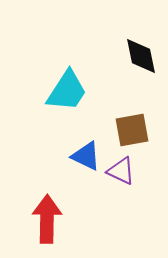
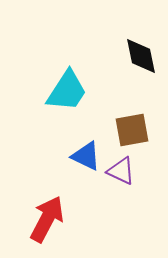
red arrow: rotated 27 degrees clockwise
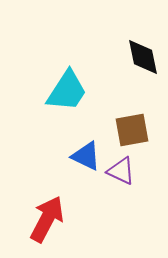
black diamond: moved 2 px right, 1 px down
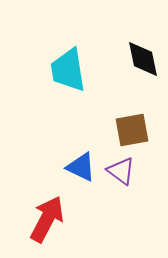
black diamond: moved 2 px down
cyan trapezoid: moved 1 px right, 21 px up; rotated 138 degrees clockwise
blue triangle: moved 5 px left, 11 px down
purple triangle: rotated 12 degrees clockwise
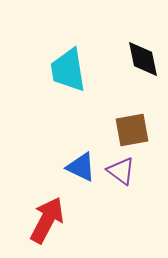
red arrow: moved 1 px down
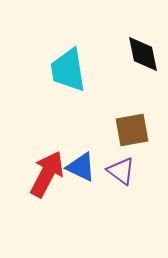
black diamond: moved 5 px up
red arrow: moved 46 px up
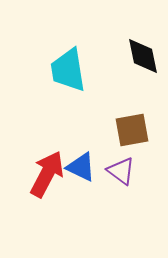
black diamond: moved 2 px down
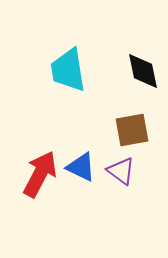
black diamond: moved 15 px down
red arrow: moved 7 px left
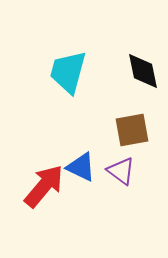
cyan trapezoid: moved 2 px down; rotated 24 degrees clockwise
red arrow: moved 4 px right, 12 px down; rotated 12 degrees clockwise
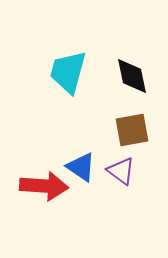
black diamond: moved 11 px left, 5 px down
blue triangle: rotated 8 degrees clockwise
red arrow: rotated 54 degrees clockwise
